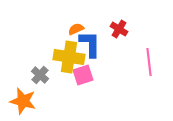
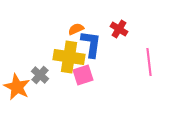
blue L-shape: moved 1 px right; rotated 8 degrees clockwise
orange star: moved 6 px left, 14 px up; rotated 12 degrees clockwise
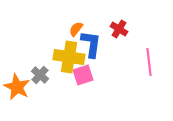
orange semicircle: rotated 28 degrees counterclockwise
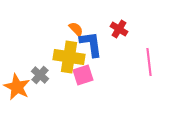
orange semicircle: rotated 98 degrees clockwise
blue L-shape: rotated 16 degrees counterclockwise
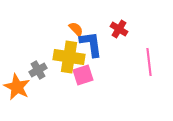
gray cross: moved 2 px left, 5 px up; rotated 18 degrees clockwise
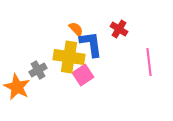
pink square: rotated 15 degrees counterclockwise
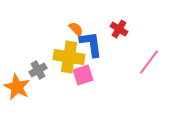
pink line: rotated 44 degrees clockwise
pink square: rotated 15 degrees clockwise
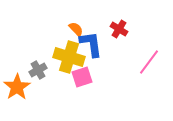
yellow cross: rotated 8 degrees clockwise
pink square: moved 1 px left, 2 px down
orange star: rotated 12 degrees clockwise
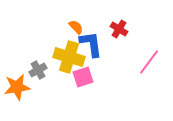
orange semicircle: moved 2 px up
pink square: moved 1 px right
orange star: rotated 24 degrees clockwise
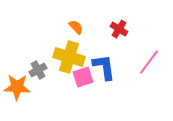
blue L-shape: moved 13 px right, 23 px down
orange star: rotated 12 degrees clockwise
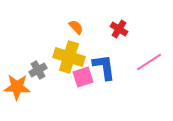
pink line: rotated 20 degrees clockwise
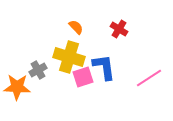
pink line: moved 16 px down
